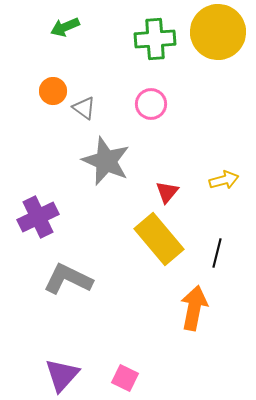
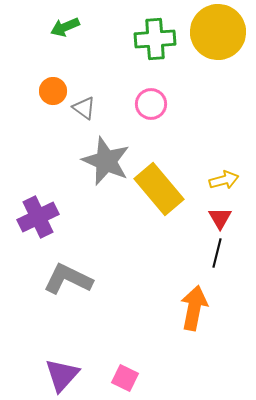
red triangle: moved 53 px right, 26 px down; rotated 10 degrees counterclockwise
yellow rectangle: moved 50 px up
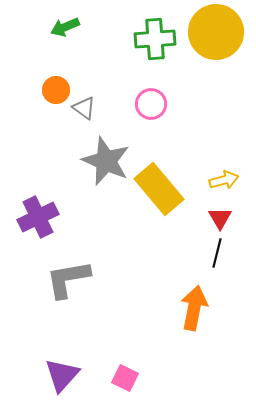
yellow circle: moved 2 px left
orange circle: moved 3 px right, 1 px up
gray L-shape: rotated 36 degrees counterclockwise
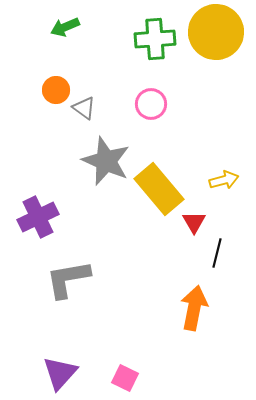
red triangle: moved 26 px left, 4 px down
purple triangle: moved 2 px left, 2 px up
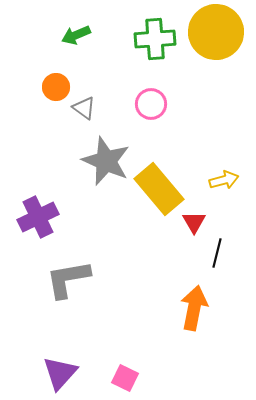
green arrow: moved 11 px right, 8 px down
orange circle: moved 3 px up
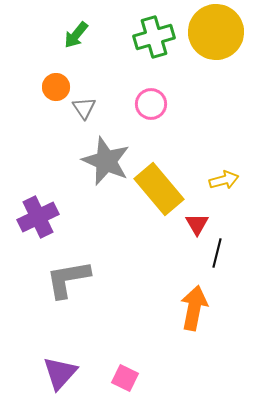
green arrow: rotated 28 degrees counterclockwise
green cross: moved 1 px left, 2 px up; rotated 12 degrees counterclockwise
gray triangle: rotated 20 degrees clockwise
red triangle: moved 3 px right, 2 px down
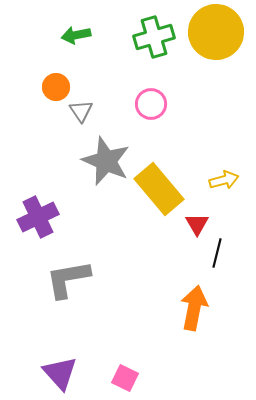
green arrow: rotated 40 degrees clockwise
gray triangle: moved 3 px left, 3 px down
purple triangle: rotated 24 degrees counterclockwise
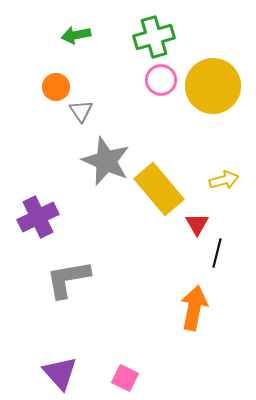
yellow circle: moved 3 px left, 54 px down
pink circle: moved 10 px right, 24 px up
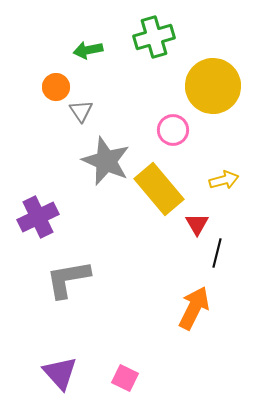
green arrow: moved 12 px right, 15 px down
pink circle: moved 12 px right, 50 px down
orange arrow: rotated 15 degrees clockwise
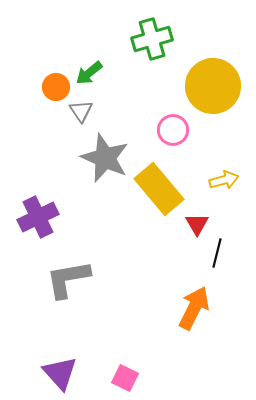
green cross: moved 2 px left, 2 px down
green arrow: moved 1 px right, 23 px down; rotated 28 degrees counterclockwise
gray star: moved 1 px left, 3 px up
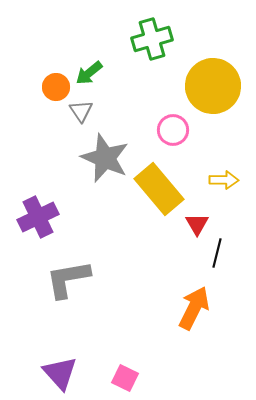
yellow arrow: rotated 16 degrees clockwise
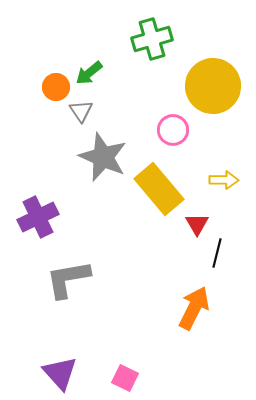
gray star: moved 2 px left, 1 px up
